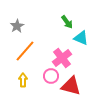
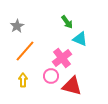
cyan triangle: moved 1 px left, 1 px down
red triangle: moved 1 px right
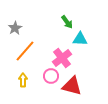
gray star: moved 2 px left, 2 px down
cyan triangle: rotated 21 degrees counterclockwise
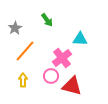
green arrow: moved 20 px left, 2 px up
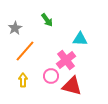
pink cross: moved 4 px right, 2 px down
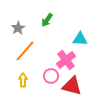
green arrow: rotated 72 degrees clockwise
gray star: moved 3 px right
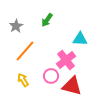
gray star: moved 2 px left, 2 px up
yellow arrow: rotated 32 degrees counterclockwise
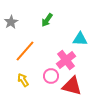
gray star: moved 5 px left, 4 px up
